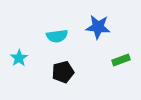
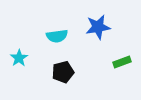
blue star: rotated 15 degrees counterclockwise
green rectangle: moved 1 px right, 2 px down
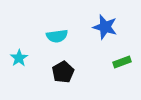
blue star: moved 7 px right; rotated 25 degrees clockwise
black pentagon: rotated 15 degrees counterclockwise
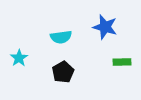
cyan semicircle: moved 4 px right, 1 px down
green rectangle: rotated 18 degrees clockwise
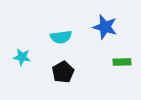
cyan star: moved 3 px right, 1 px up; rotated 30 degrees counterclockwise
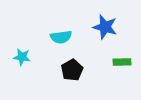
black pentagon: moved 9 px right, 2 px up
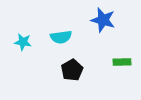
blue star: moved 2 px left, 7 px up
cyan star: moved 1 px right, 15 px up
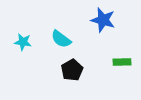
cyan semicircle: moved 2 px down; rotated 45 degrees clockwise
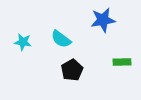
blue star: rotated 25 degrees counterclockwise
